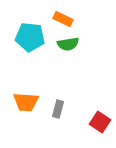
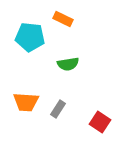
green semicircle: moved 20 px down
gray rectangle: rotated 18 degrees clockwise
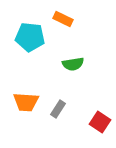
green semicircle: moved 5 px right
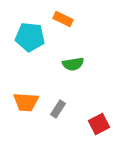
red square: moved 1 px left, 2 px down; rotated 30 degrees clockwise
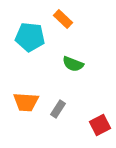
orange rectangle: rotated 18 degrees clockwise
green semicircle: rotated 30 degrees clockwise
red square: moved 1 px right, 1 px down
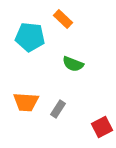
red square: moved 2 px right, 2 px down
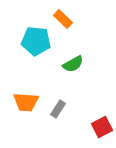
cyan pentagon: moved 6 px right, 4 px down
green semicircle: rotated 50 degrees counterclockwise
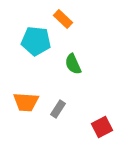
green semicircle: rotated 95 degrees clockwise
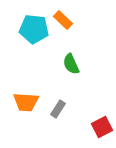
orange rectangle: moved 1 px down
cyan pentagon: moved 2 px left, 12 px up
green semicircle: moved 2 px left
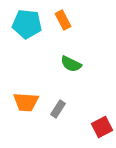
orange rectangle: rotated 18 degrees clockwise
cyan pentagon: moved 7 px left, 5 px up
green semicircle: rotated 40 degrees counterclockwise
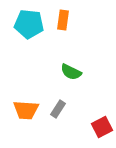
orange rectangle: rotated 36 degrees clockwise
cyan pentagon: moved 2 px right
green semicircle: moved 8 px down
orange trapezoid: moved 8 px down
